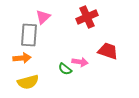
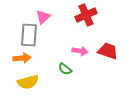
red cross: moved 1 px left, 2 px up
pink arrow: moved 11 px up
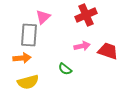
pink arrow: moved 2 px right, 5 px up; rotated 21 degrees counterclockwise
